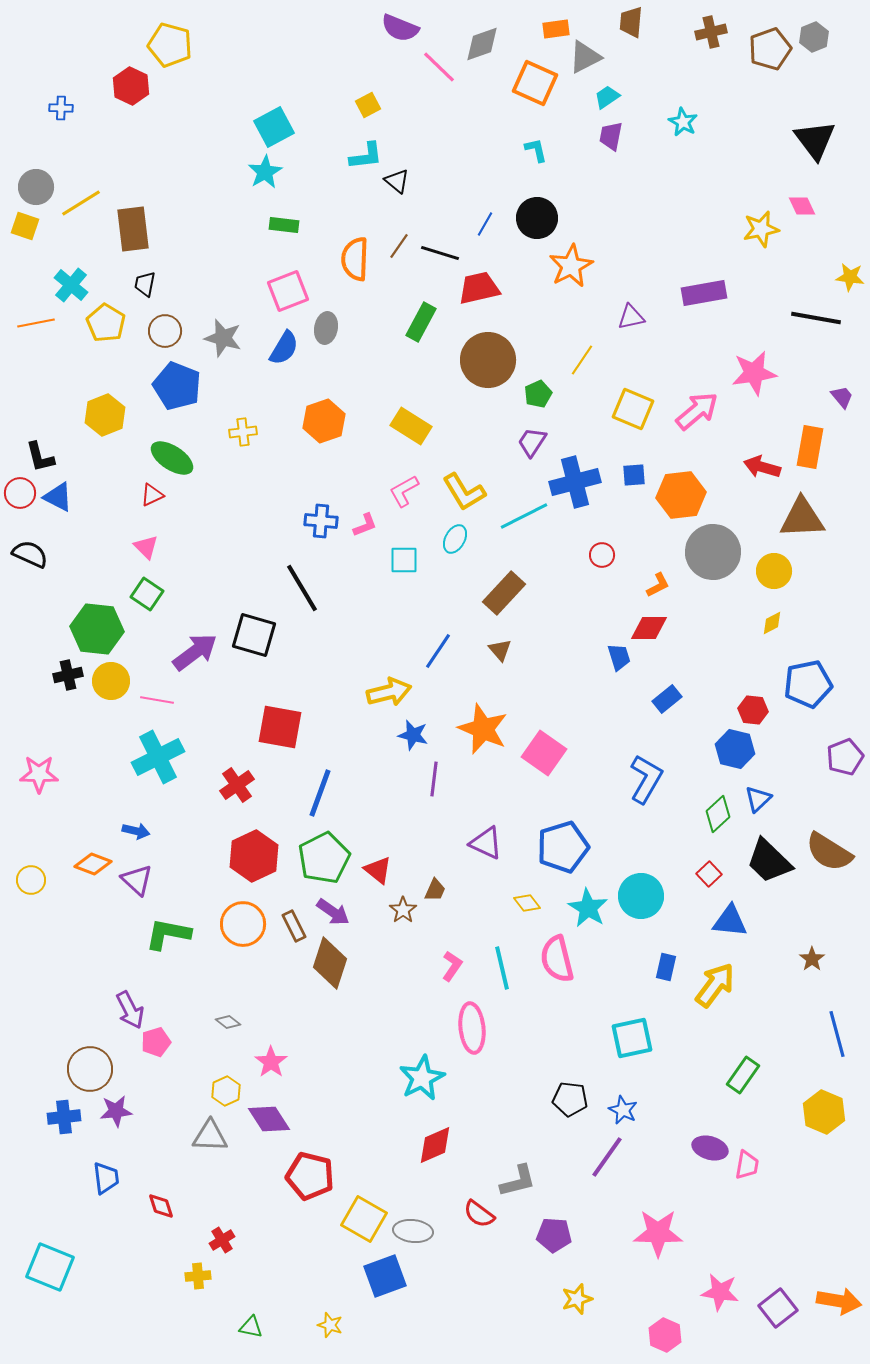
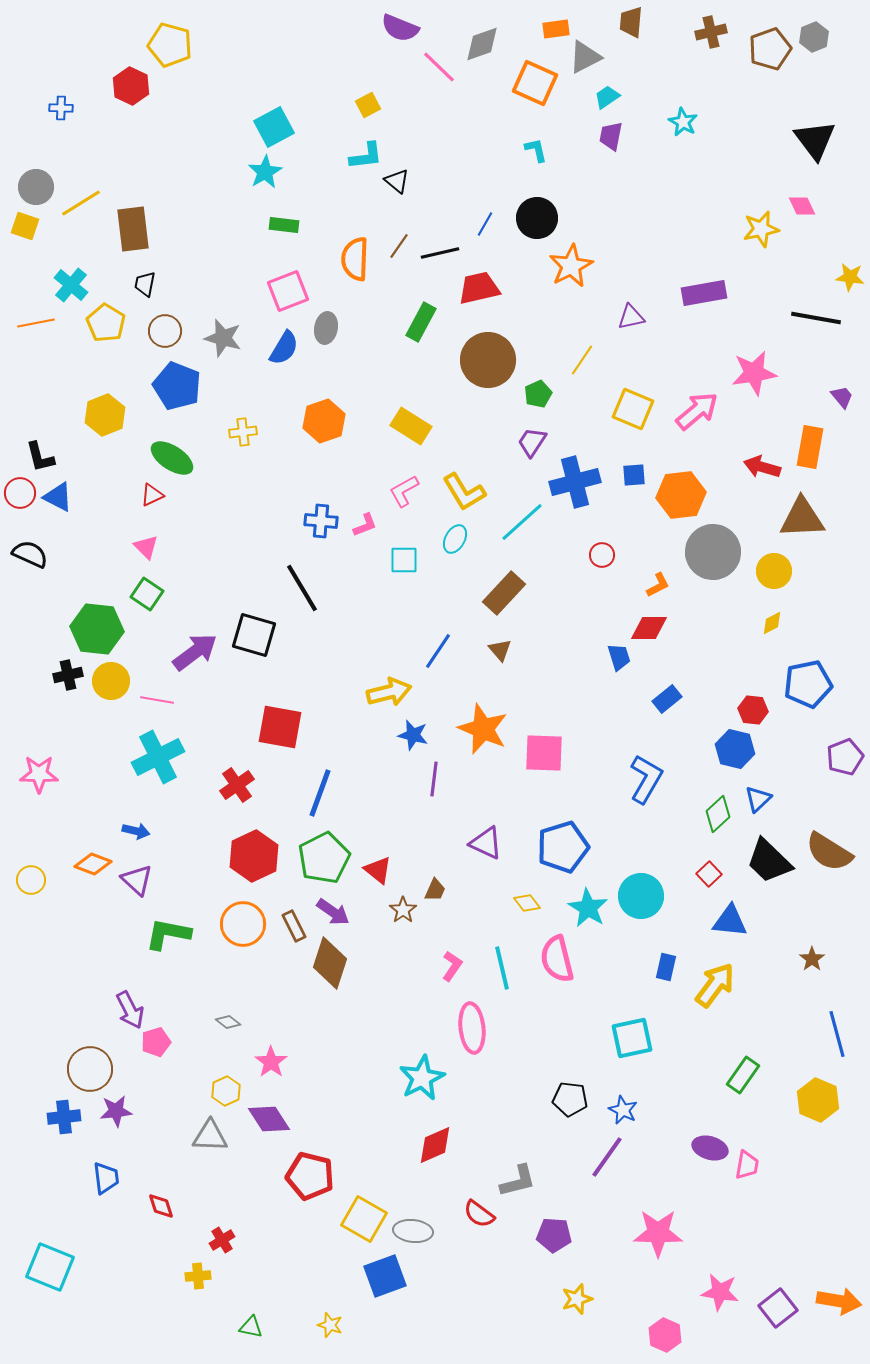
black line at (440, 253): rotated 30 degrees counterclockwise
cyan line at (524, 516): moved 2 px left, 6 px down; rotated 15 degrees counterclockwise
pink square at (544, 753): rotated 33 degrees counterclockwise
yellow hexagon at (824, 1112): moved 6 px left, 12 px up
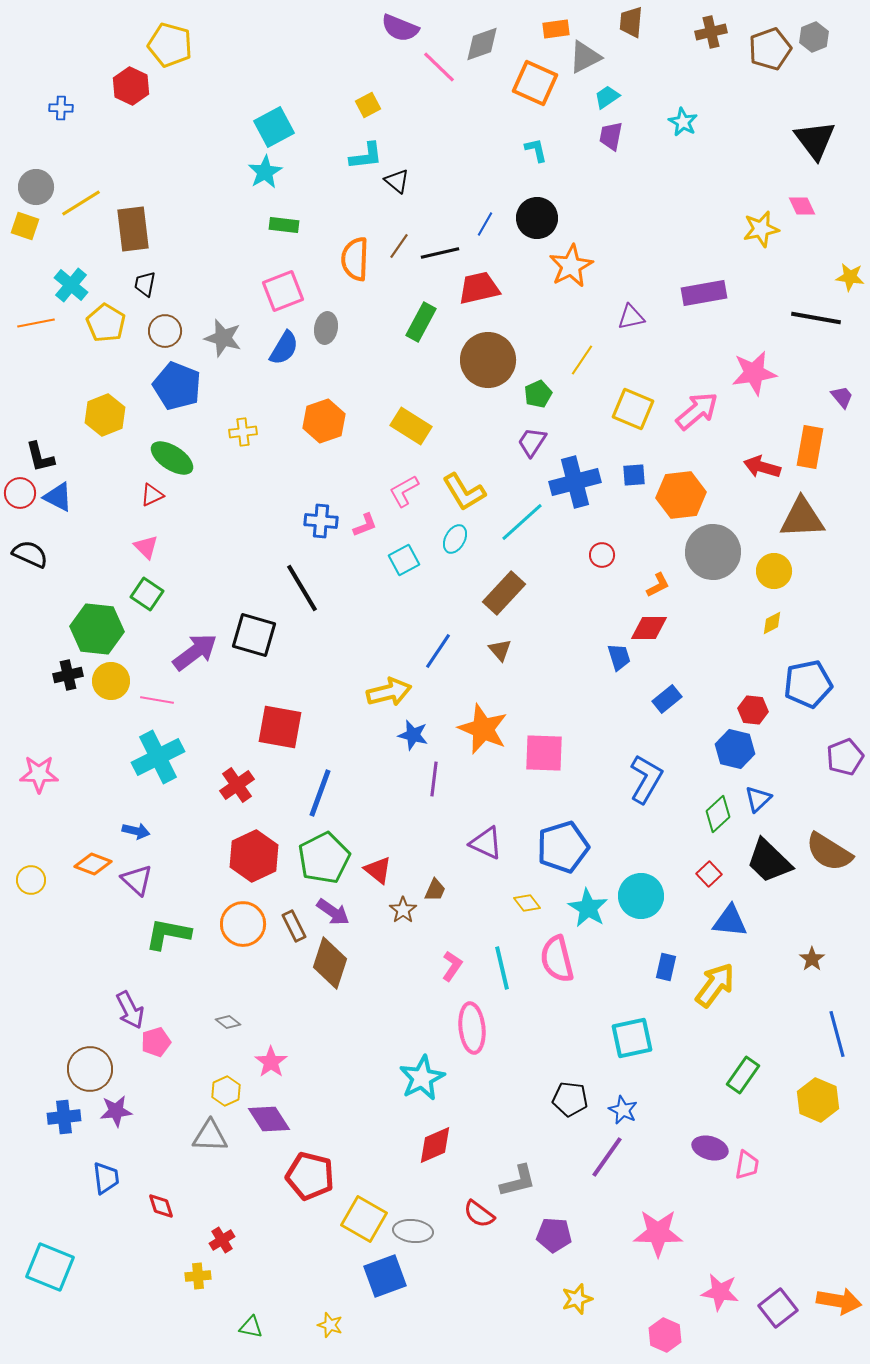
pink square at (288, 291): moved 5 px left
cyan square at (404, 560): rotated 28 degrees counterclockwise
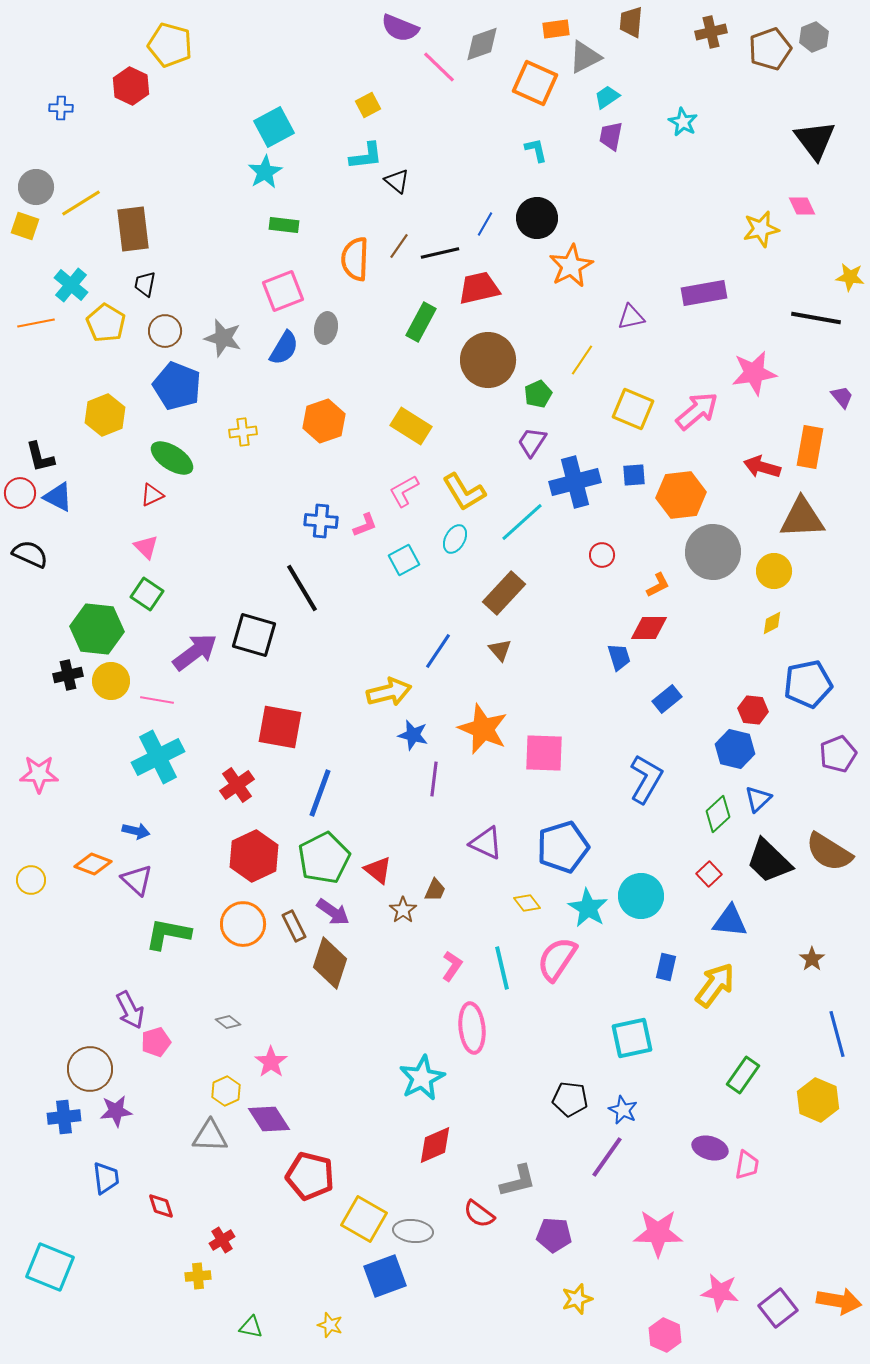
purple pentagon at (845, 757): moved 7 px left, 3 px up
pink semicircle at (557, 959): rotated 48 degrees clockwise
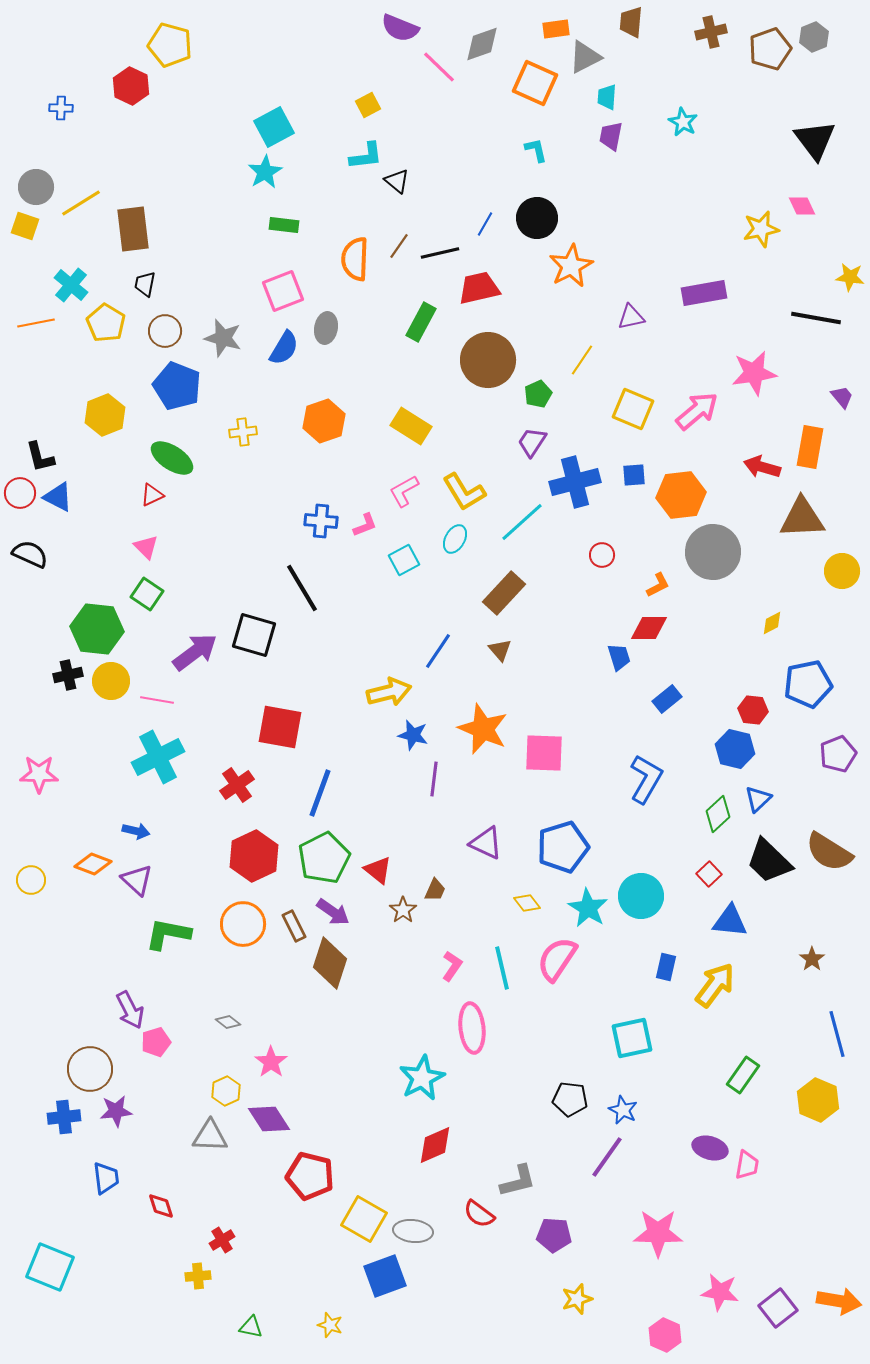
cyan trapezoid at (607, 97): rotated 52 degrees counterclockwise
yellow circle at (774, 571): moved 68 px right
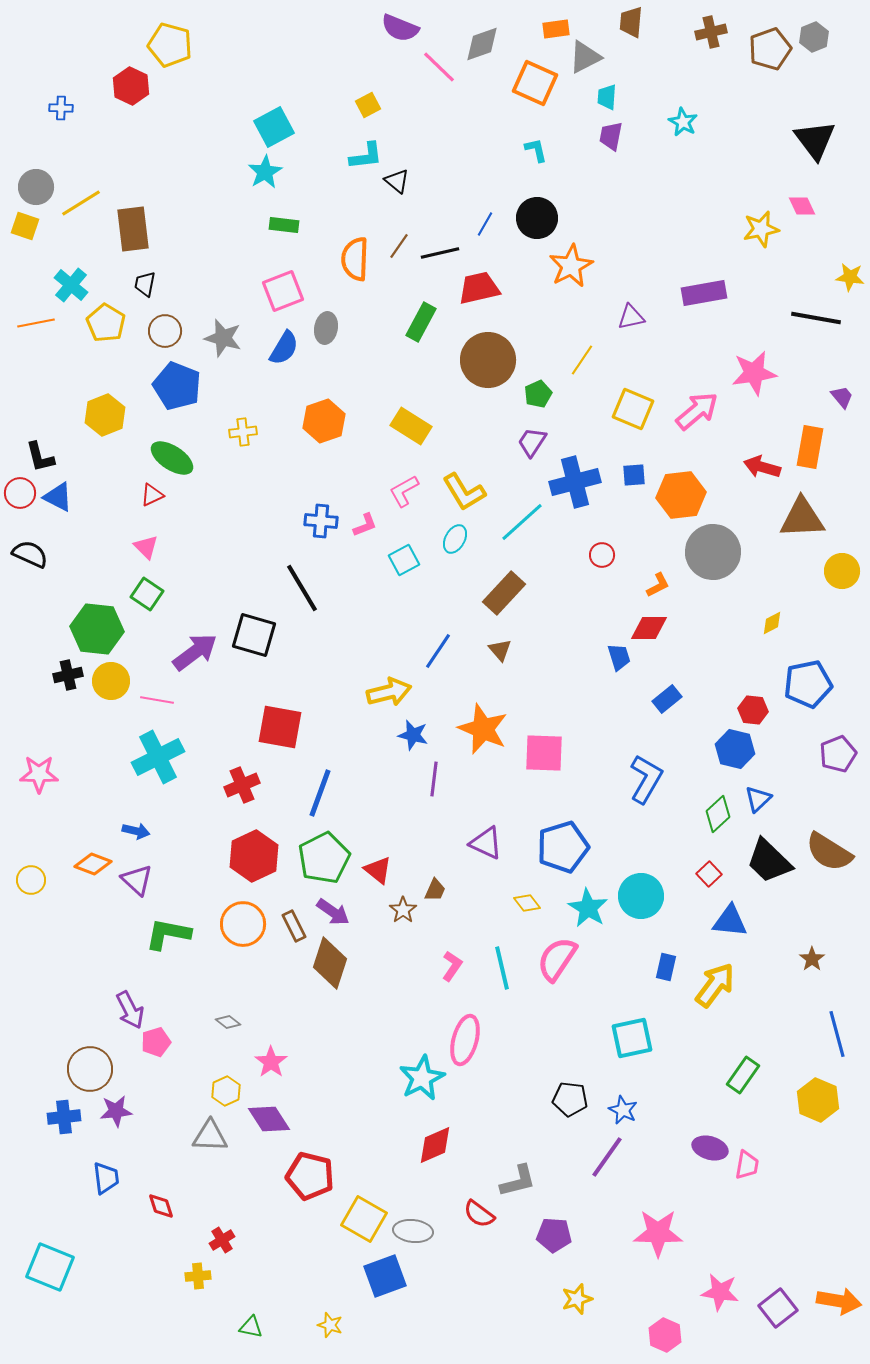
red cross at (237, 785): moved 5 px right; rotated 12 degrees clockwise
pink ellipse at (472, 1028): moved 7 px left, 12 px down; rotated 21 degrees clockwise
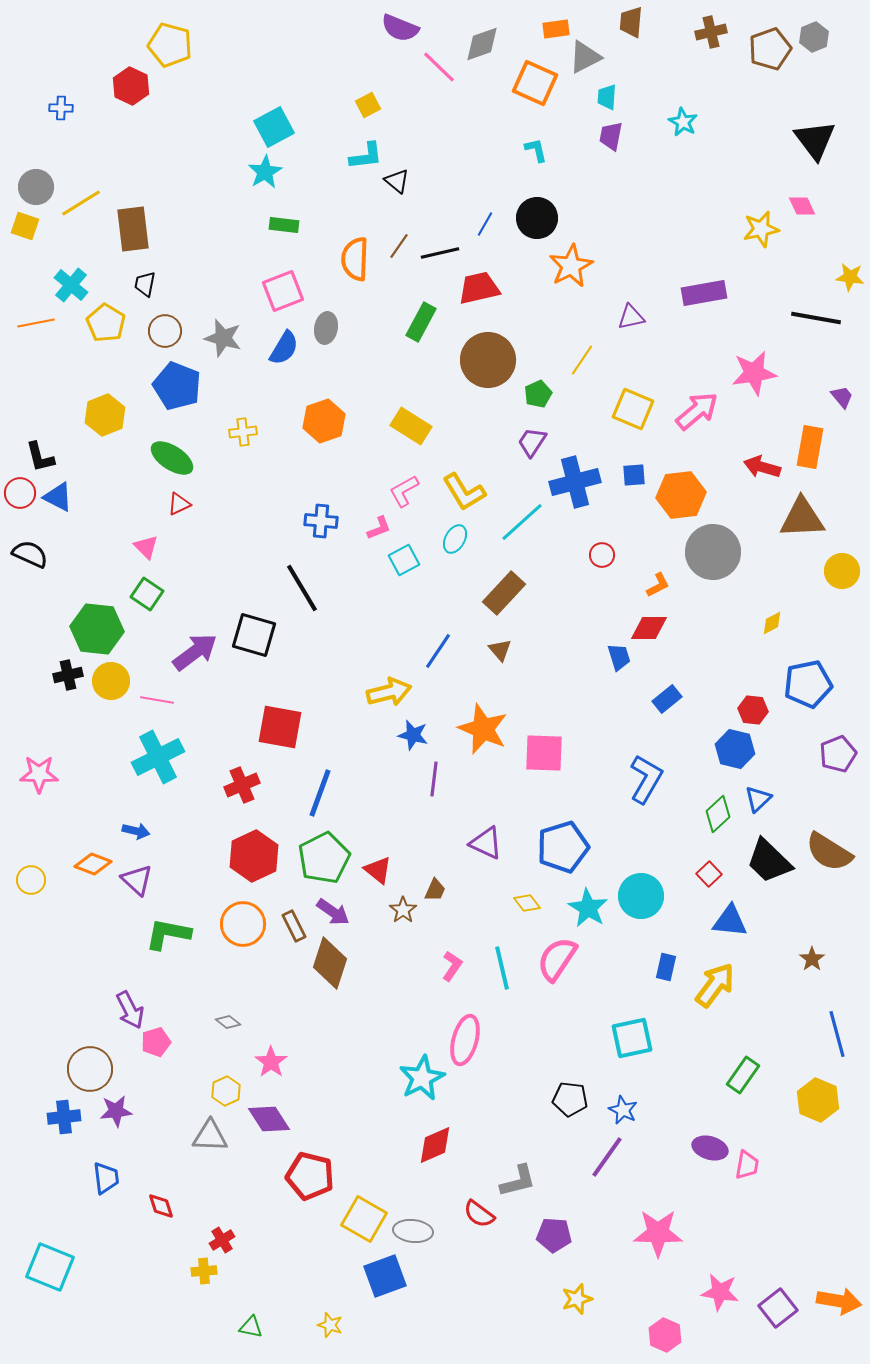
red triangle at (152, 495): moved 27 px right, 9 px down
pink L-shape at (365, 525): moved 14 px right, 3 px down
yellow cross at (198, 1276): moved 6 px right, 5 px up
